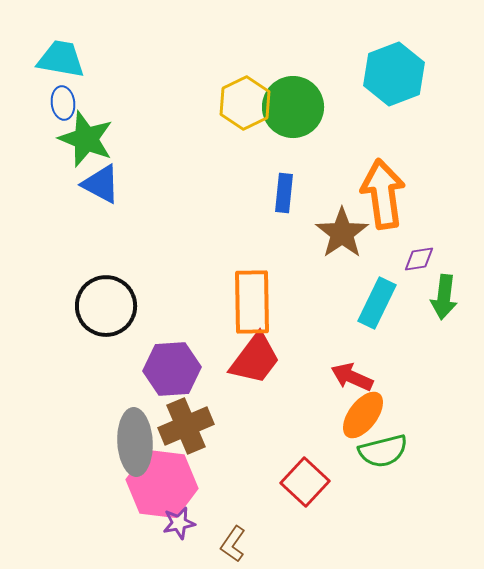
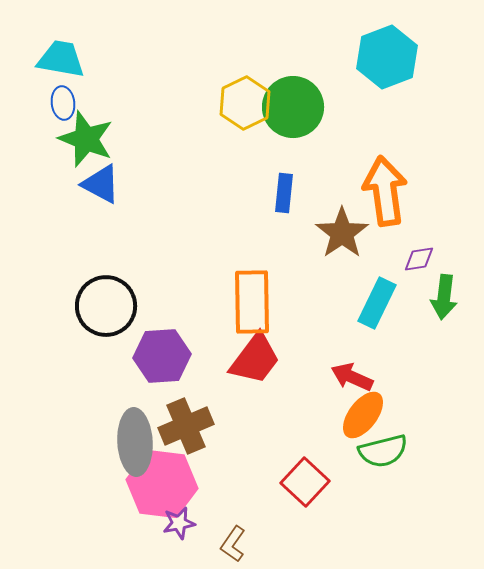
cyan hexagon: moved 7 px left, 17 px up
orange arrow: moved 2 px right, 3 px up
purple hexagon: moved 10 px left, 13 px up
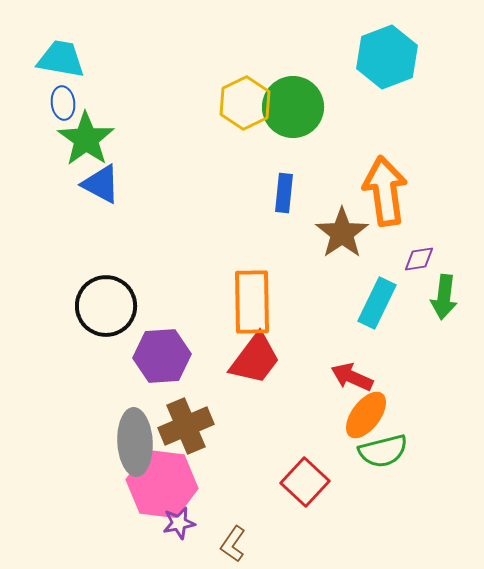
green star: rotated 14 degrees clockwise
orange ellipse: moved 3 px right
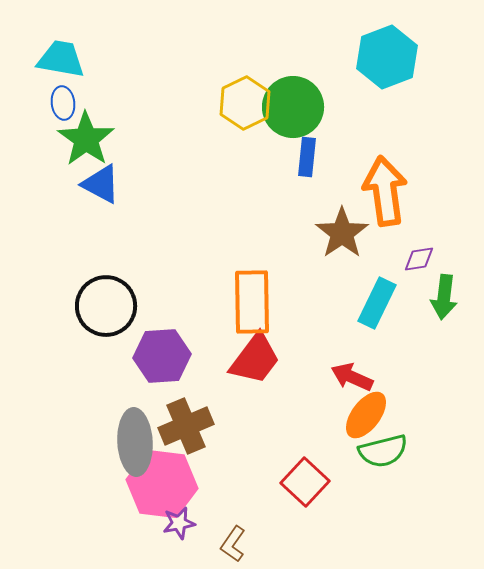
blue rectangle: moved 23 px right, 36 px up
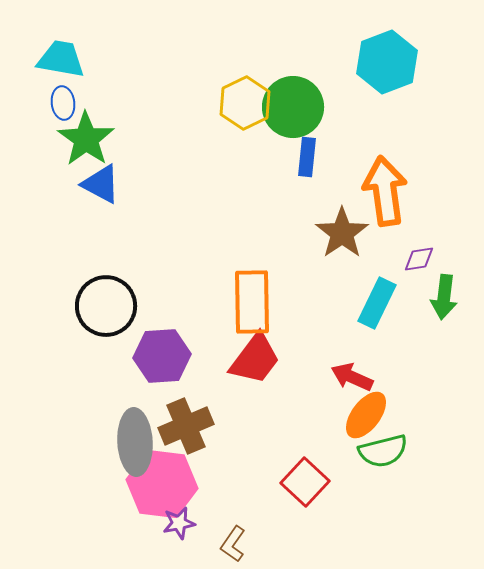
cyan hexagon: moved 5 px down
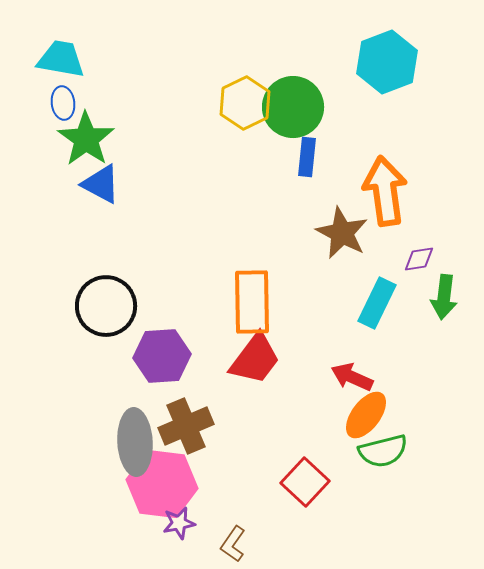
brown star: rotated 10 degrees counterclockwise
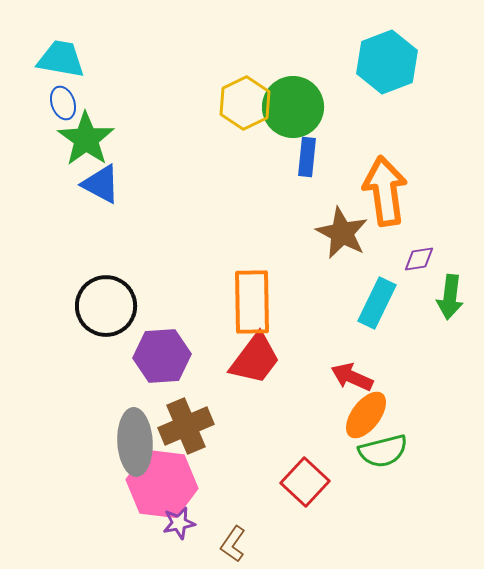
blue ellipse: rotated 12 degrees counterclockwise
green arrow: moved 6 px right
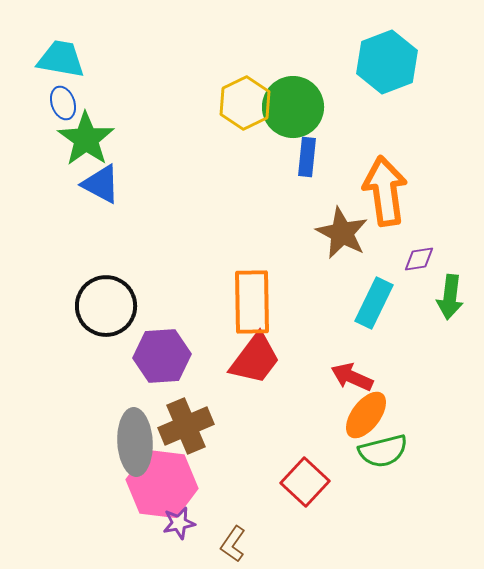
cyan rectangle: moved 3 px left
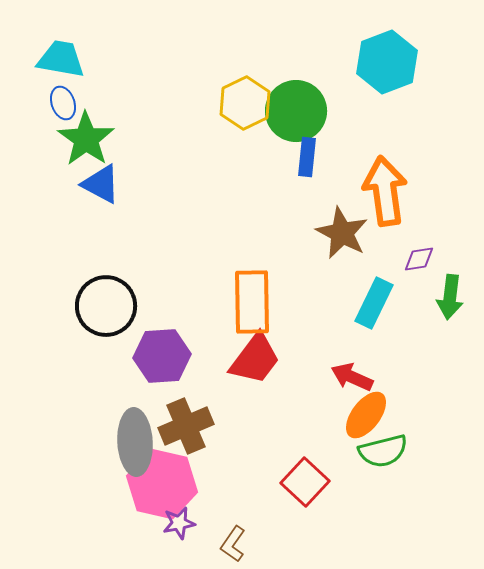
green circle: moved 3 px right, 4 px down
pink hexagon: rotated 6 degrees clockwise
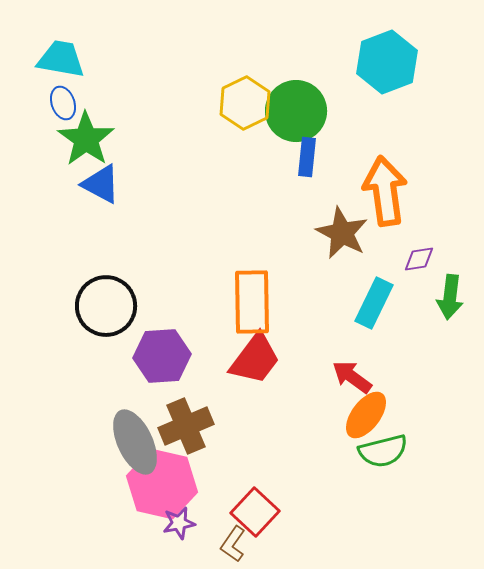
red arrow: rotated 12 degrees clockwise
gray ellipse: rotated 22 degrees counterclockwise
red square: moved 50 px left, 30 px down
